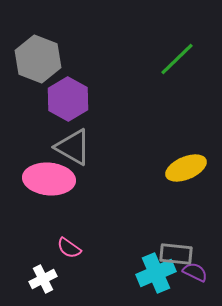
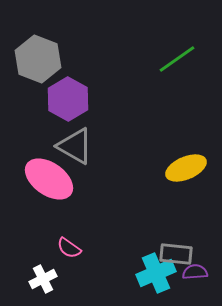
green line: rotated 9 degrees clockwise
gray triangle: moved 2 px right, 1 px up
pink ellipse: rotated 30 degrees clockwise
purple semicircle: rotated 30 degrees counterclockwise
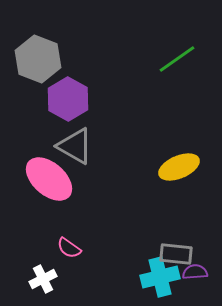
yellow ellipse: moved 7 px left, 1 px up
pink ellipse: rotated 6 degrees clockwise
cyan cross: moved 4 px right, 4 px down; rotated 9 degrees clockwise
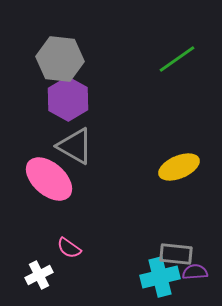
gray hexagon: moved 22 px right; rotated 15 degrees counterclockwise
white cross: moved 4 px left, 4 px up
